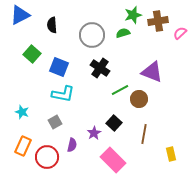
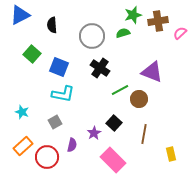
gray circle: moved 1 px down
orange rectangle: rotated 24 degrees clockwise
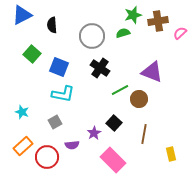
blue triangle: moved 2 px right
purple semicircle: rotated 72 degrees clockwise
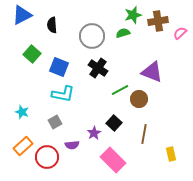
black cross: moved 2 px left
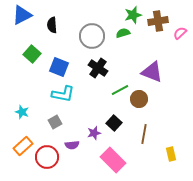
purple star: rotated 16 degrees clockwise
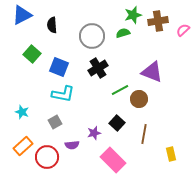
pink semicircle: moved 3 px right, 3 px up
black cross: rotated 24 degrees clockwise
black square: moved 3 px right
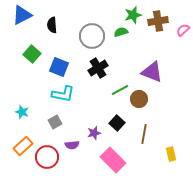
green semicircle: moved 2 px left, 1 px up
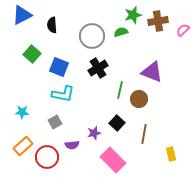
green line: rotated 48 degrees counterclockwise
cyan star: rotated 16 degrees counterclockwise
